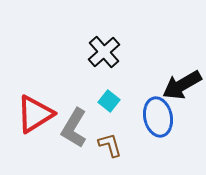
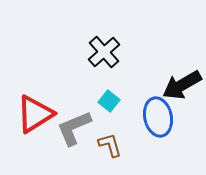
gray L-shape: rotated 36 degrees clockwise
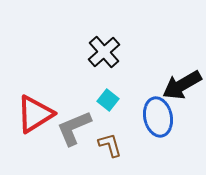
cyan square: moved 1 px left, 1 px up
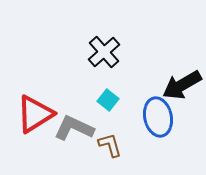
gray L-shape: rotated 48 degrees clockwise
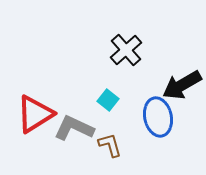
black cross: moved 22 px right, 2 px up
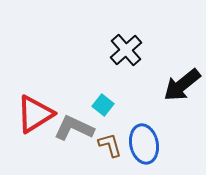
black arrow: rotated 9 degrees counterclockwise
cyan square: moved 5 px left, 5 px down
blue ellipse: moved 14 px left, 27 px down
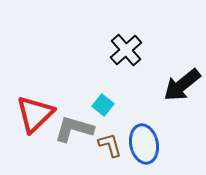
red triangle: rotated 12 degrees counterclockwise
gray L-shape: moved 1 px down; rotated 9 degrees counterclockwise
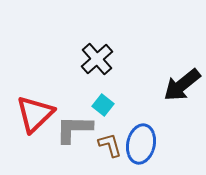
black cross: moved 29 px left, 9 px down
gray L-shape: rotated 15 degrees counterclockwise
blue ellipse: moved 3 px left; rotated 24 degrees clockwise
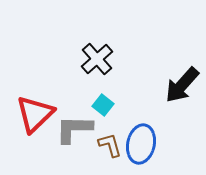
black arrow: rotated 9 degrees counterclockwise
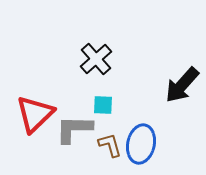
black cross: moved 1 px left
cyan square: rotated 35 degrees counterclockwise
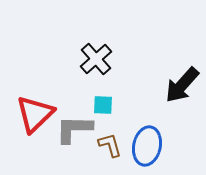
blue ellipse: moved 6 px right, 2 px down
